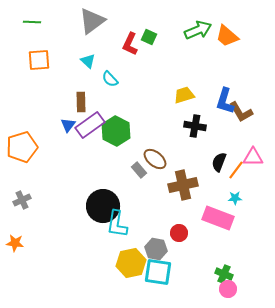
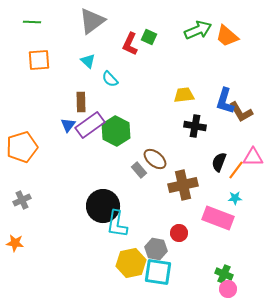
yellow trapezoid: rotated 10 degrees clockwise
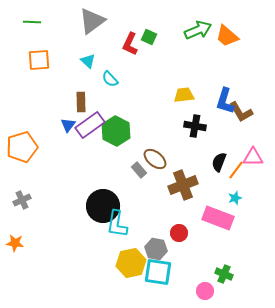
brown cross: rotated 8 degrees counterclockwise
cyan star: rotated 16 degrees counterclockwise
pink circle: moved 23 px left, 2 px down
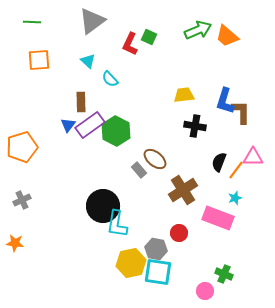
brown L-shape: rotated 150 degrees counterclockwise
brown cross: moved 5 px down; rotated 12 degrees counterclockwise
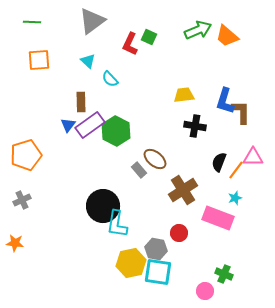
orange pentagon: moved 4 px right, 8 px down
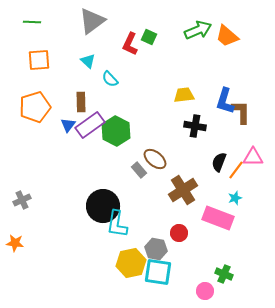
orange pentagon: moved 9 px right, 48 px up
